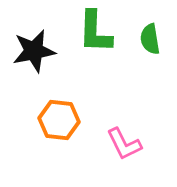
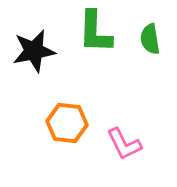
orange hexagon: moved 8 px right, 3 px down
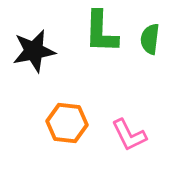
green L-shape: moved 6 px right
green semicircle: rotated 16 degrees clockwise
pink L-shape: moved 5 px right, 9 px up
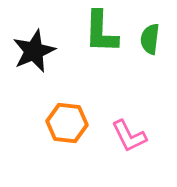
black star: rotated 12 degrees counterclockwise
pink L-shape: moved 1 px down
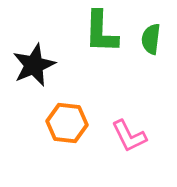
green semicircle: moved 1 px right
black star: moved 14 px down
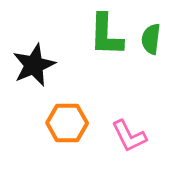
green L-shape: moved 5 px right, 3 px down
orange hexagon: rotated 6 degrees counterclockwise
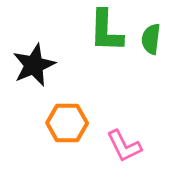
green L-shape: moved 4 px up
pink L-shape: moved 5 px left, 10 px down
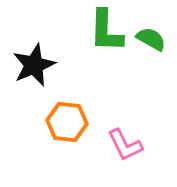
green semicircle: rotated 112 degrees clockwise
orange hexagon: moved 1 px up; rotated 6 degrees clockwise
pink L-shape: moved 1 px right, 1 px up
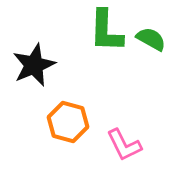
orange hexagon: moved 1 px right; rotated 9 degrees clockwise
pink L-shape: moved 1 px left
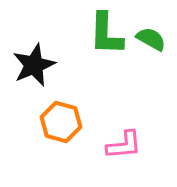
green L-shape: moved 3 px down
orange hexagon: moved 7 px left
pink L-shape: rotated 69 degrees counterclockwise
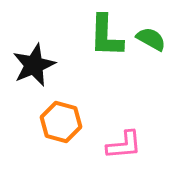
green L-shape: moved 2 px down
